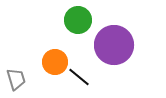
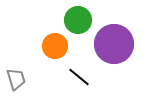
purple circle: moved 1 px up
orange circle: moved 16 px up
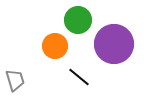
gray trapezoid: moved 1 px left, 1 px down
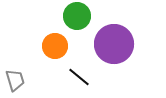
green circle: moved 1 px left, 4 px up
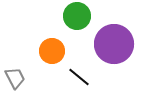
orange circle: moved 3 px left, 5 px down
gray trapezoid: moved 2 px up; rotated 10 degrees counterclockwise
